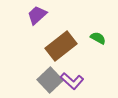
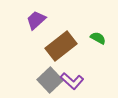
purple trapezoid: moved 1 px left, 5 px down
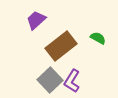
purple L-shape: rotated 80 degrees clockwise
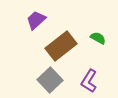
purple L-shape: moved 17 px right
